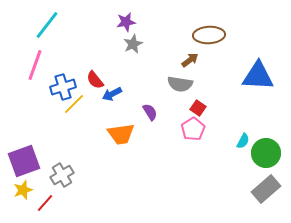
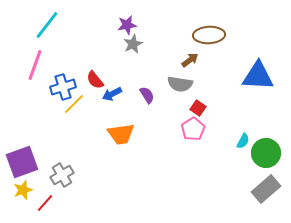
purple star: moved 1 px right, 3 px down
purple semicircle: moved 3 px left, 17 px up
purple square: moved 2 px left, 1 px down
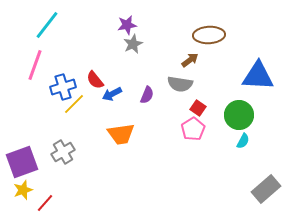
purple semicircle: rotated 54 degrees clockwise
green circle: moved 27 px left, 38 px up
gray cross: moved 1 px right, 23 px up
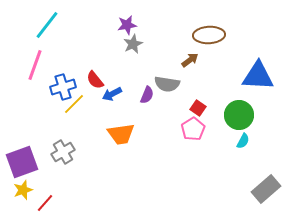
gray semicircle: moved 13 px left
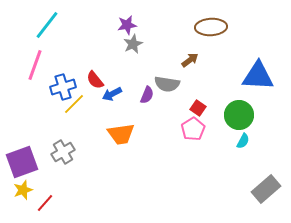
brown ellipse: moved 2 px right, 8 px up
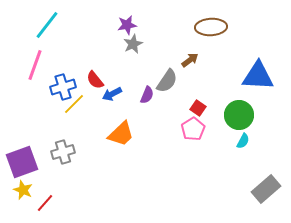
gray semicircle: moved 3 px up; rotated 65 degrees counterclockwise
orange trapezoid: rotated 36 degrees counterclockwise
gray cross: rotated 15 degrees clockwise
yellow star: rotated 30 degrees counterclockwise
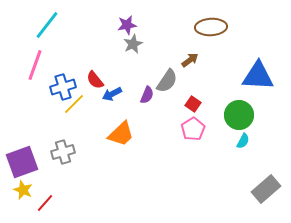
red square: moved 5 px left, 4 px up
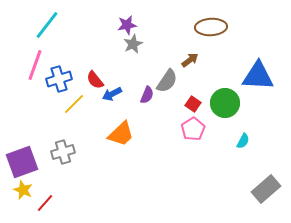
blue cross: moved 4 px left, 8 px up
green circle: moved 14 px left, 12 px up
